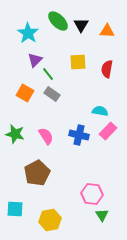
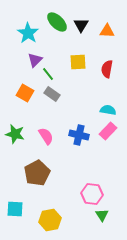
green ellipse: moved 1 px left, 1 px down
cyan semicircle: moved 8 px right, 1 px up
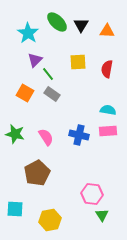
pink rectangle: rotated 42 degrees clockwise
pink semicircle: moved 1 px down
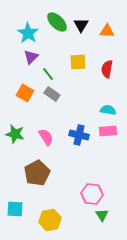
purple triangle: moved 4 px left, 3 px up
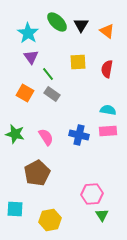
orange triangle: rotated 35 degrees clockwise
purple triangle: rotated 21 degrees counterclockwise
pink hexagon: rotated 10 degrees counterclockwise
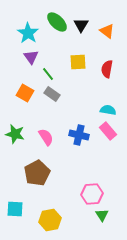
pink rectangle: rotated 54 degrees clockwise
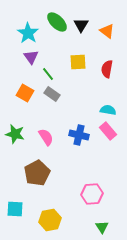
green triangle: moved 12 px down
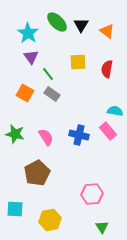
cyan semicircle: moved 7 px right, 1 px down
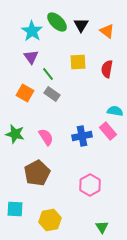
cyan star: moved 4 px right, 2 px up
blue cross: moved 3 px right, 1 px down; rotated 24 degrees counterclockwise
pink hexagon: moved 2 px left, 9 px up; rotated 25 degrees counterclockwise
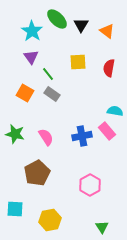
green ellipse: moved 3 px up
red semicircle: moved 2 px right, 1 px up
pink rectangle: moved 1 px left
